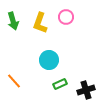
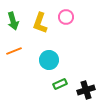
orange line: moved 30 px up; rotated 70 degrees counterclockwise
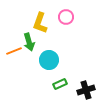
green arrow: moved 16 px right, 21 px down
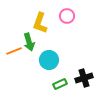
pink circle: moved 1 px right, 1 px up
black cross: moved 2 px left, 12 px up
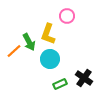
yellow L-shape: moved 8 px right, 11 px down
green arrow: rotated 12 degrees counterclockwise
orange line: rotated 21 degrees counterclockwise
cyan circle: moved 1 px right, 1 px up
black cross: rotated 36 degrees counterclockwise
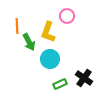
yellow L-shape: moved 2 px up
orange line: moved 3 px right, 25 px up; rotated 49 degrees counterclockwise
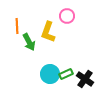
cyan circle: moved 15 px down
black cross: moved 1 px right, 1 px down
green rectangle: moved 6 px right, 10 px up
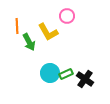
yellow L-shape: rotated 50 degrees counterclockwise
cyan circle: moved 1 px up
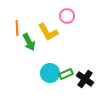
orange line: moved 2 px down
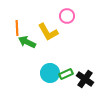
green arrow: moved 2 px left; rotated 144 degrees clockwise
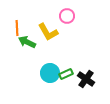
black cross: moved 1 px right
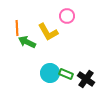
green rectangle: rotated 48 degrees clockwise
